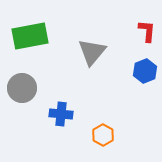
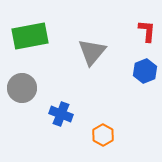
blue cross: rotated 15 degrees clockwise
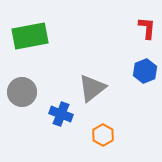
red L-shape: moved 3 px up
gray triangle: moved 36 px down; rotated 12 degrees clockwise
gray circle: moved 4 px down
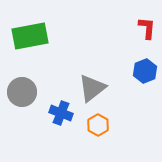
blue cross: moved 1 px up
orange hexagon: moved 5 px left, 10 px up
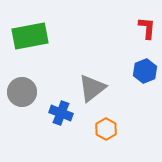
orange hexagon: moved 8 px right, 4 px down
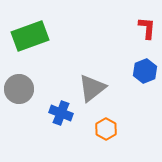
green rectangle: rotated 9 degrees counterclockwise
gray circle: moved 3 px left, 3 px up
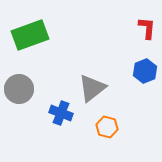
green rectangle: moved 1 px up
orange hexagon: moved 1 px right, 2 px up; rotated 15 degrees counterclockwise
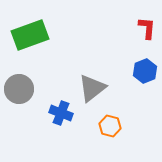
orange hexagon: moved 3 px right, 1 px up
